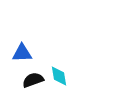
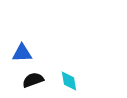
cyan diamond: moved 10 px right, 5 px down
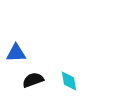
blue triangle: moved 6 px left
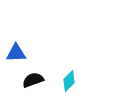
cyan diamond: rotated 55 degrees clockwise
